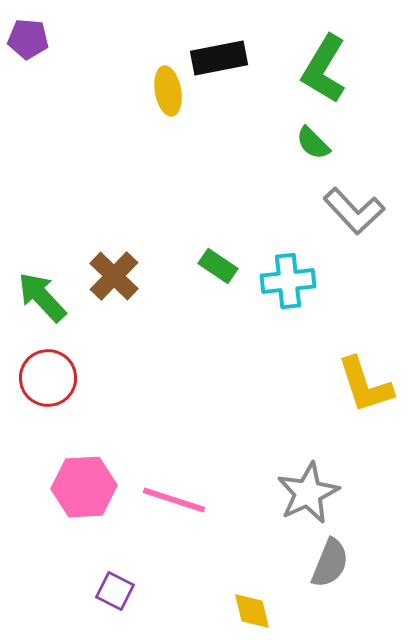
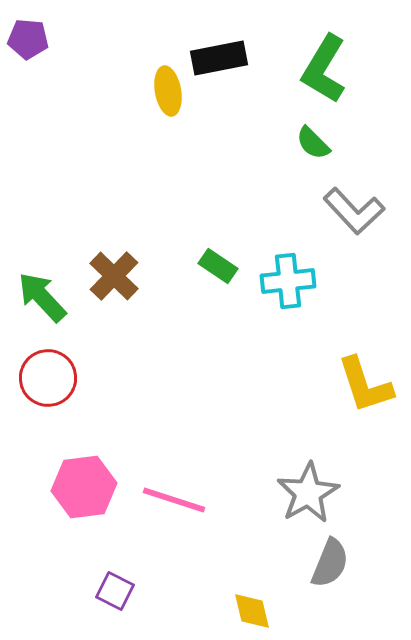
pink hexagon: rotated 4 degrees counterclockwise
gray star: rotated 4 degrees counterclockwise
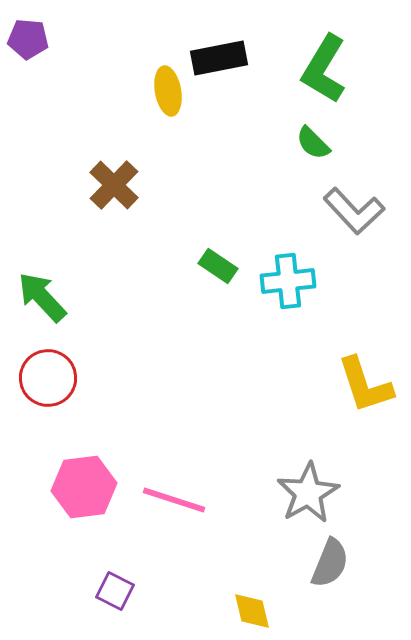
brown cross: moved 91 px up
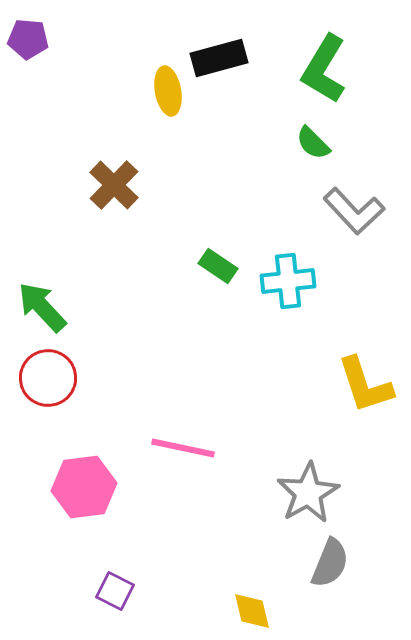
black rectangle: rotated 4 degrees counterclockwise
green arrow: moved 10 px down
pink line: moved 9 px right, 52 px up; rotated 6 degrees counterclockwise
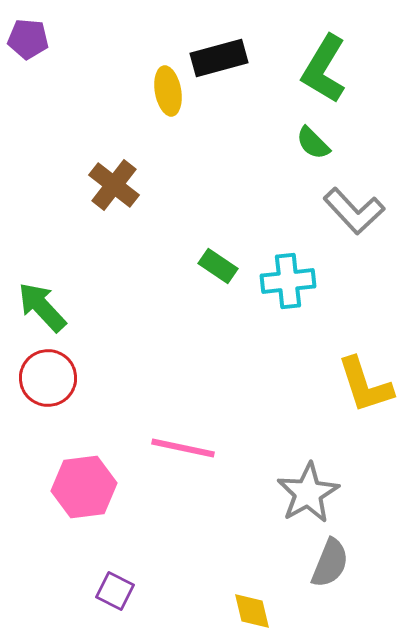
brown cross: rotated 6 degrees counterclockwise
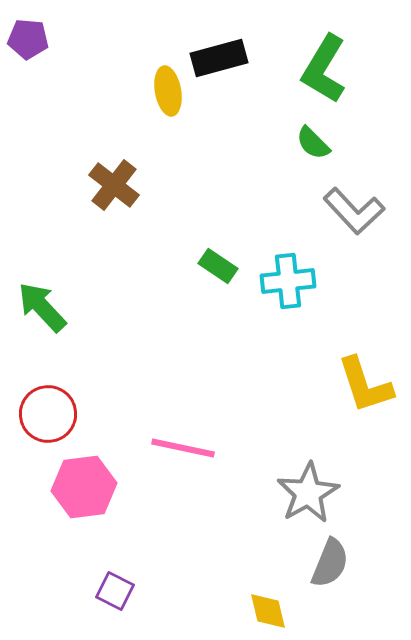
red circle: moved 36 px down
yellow diamond: moved 16 px right
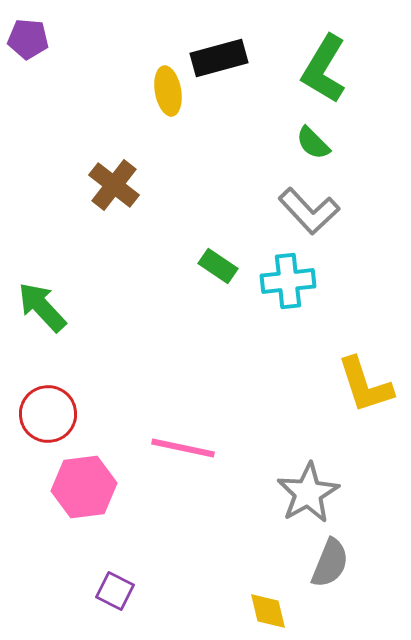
gray L-shape: moved 45 px left
